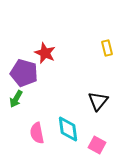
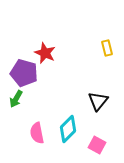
cyan diamond: rotated 52 degrees clockwise
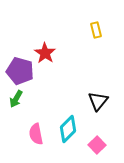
yellow rectangle: moved 11 px left, 18 px up
red star: rotated 10 degrees clockwise
purple pentagon: moved 4 px left, 2 px up
pink semicircle: moved 1 px left, 1 px down
pink square: rotated 18 degrees clockwise
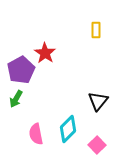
yellow rectangle: rotated 14 degrees clockwise
purple pentagon: moved 1 px right, 1 px up; rotated 28 degrees clockwise
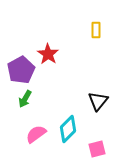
red star: moved 3 px right, 1 px down
green arrow: moved 9 px right
pink semicircle: rotated 65 degrees clockwise
pink square: moved 4 px down; rotated 30 degrees clockwise
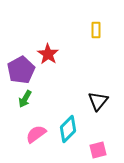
pink square: moved 1 px right, 1 px down
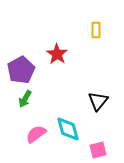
red star: moved 9 px right
cyan diamond: rotated 60 degrees counterclockwise
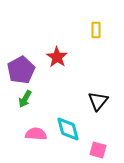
red star: moved 3 px down
pink semicircle: rotated 40 degrees clockwise
pink square: rotated 30 degrees clockwise
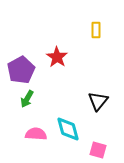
green arrow: moved 2 px right
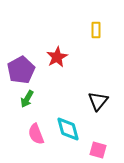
red star: rotated 10 degrees clockwise
pink semicircle: rotated 115 degrees counterclockwise
